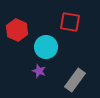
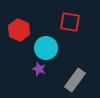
red hexagon: moved 2 px right
cyan circle: moved 1 px down
purple star: moved 2 px up
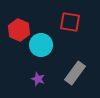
cyan circle: moved 5 px left, 3 px up
purple star: moved 1 px left, 10 px down
gray rectangle: moved 7 px up
